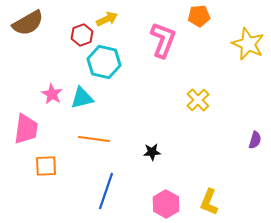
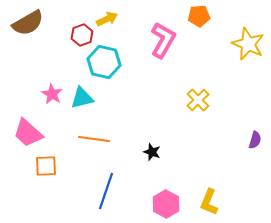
pink L-shape: rotated 9 degrees clockwise
pink trapezoid: moved 2 px right, 4 px down; rotated 124 degrees clockwise
black star: rotated 24 degrees clockwise
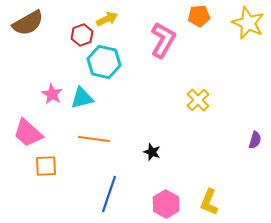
yellow star: moved 21 px up
blue line: moved 3 px right, 3 px down
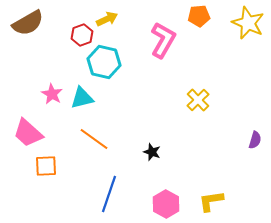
orange line: rotated 28 degrees clockwise
yellow L-shape: moved 2 px right, 1 px up; rotated 60 degrees clockwise
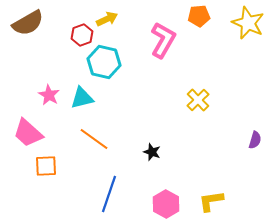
pink star: moved 3 px left, 1 px down
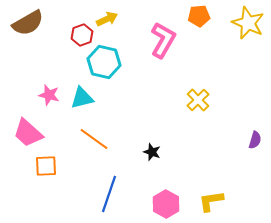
pink star: rotated 15 degrees counterclockwise
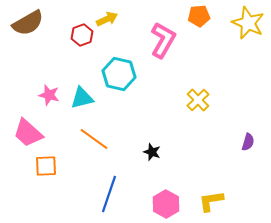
cyan hexagon: moved 15 px right, 12 px down
purple semicircle: moved 7 px left, 2 px down
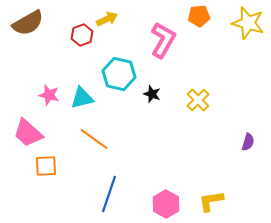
yellow star: rotated 8 degrees counterclockwise
black star: moved 58 px up
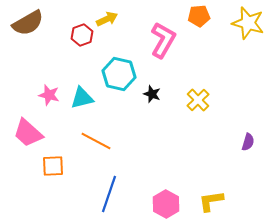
orange line: moved 2 px right, 2 px down; rotated 8 degrees counterclockwise
orange square: moved 7 px right
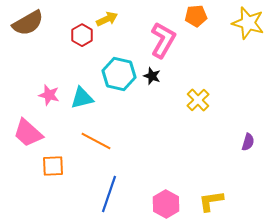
orange pentagon: moved 3 px left
red hexagon: rotated 10 degrees counterclockwise
black star: moved 18 px up
